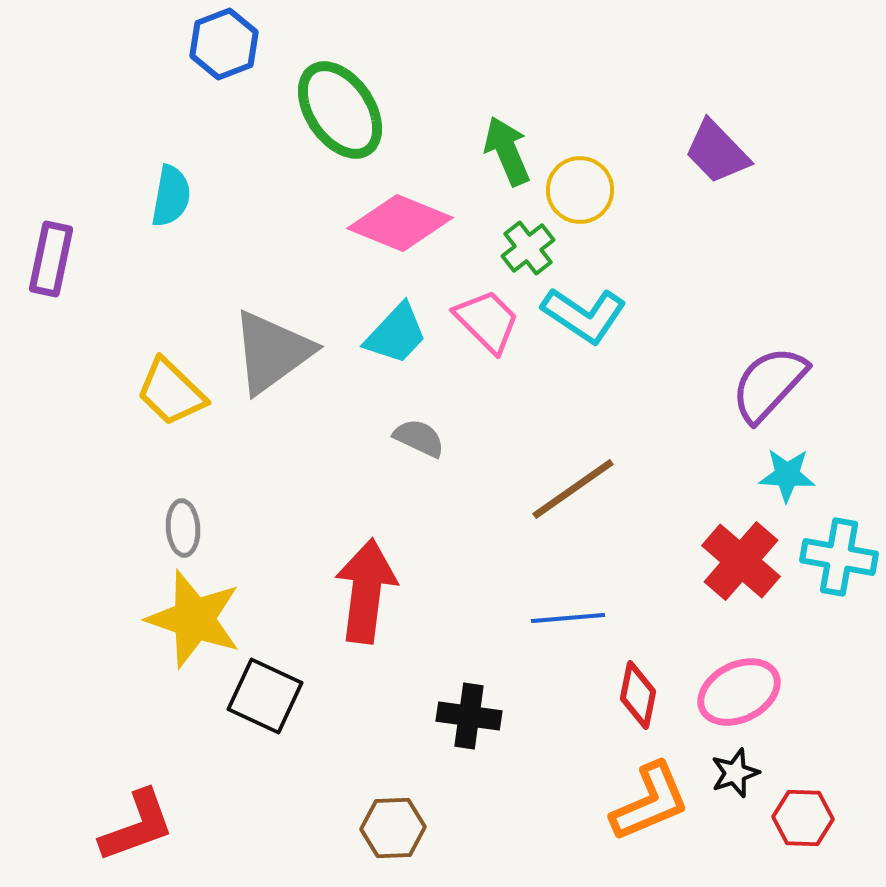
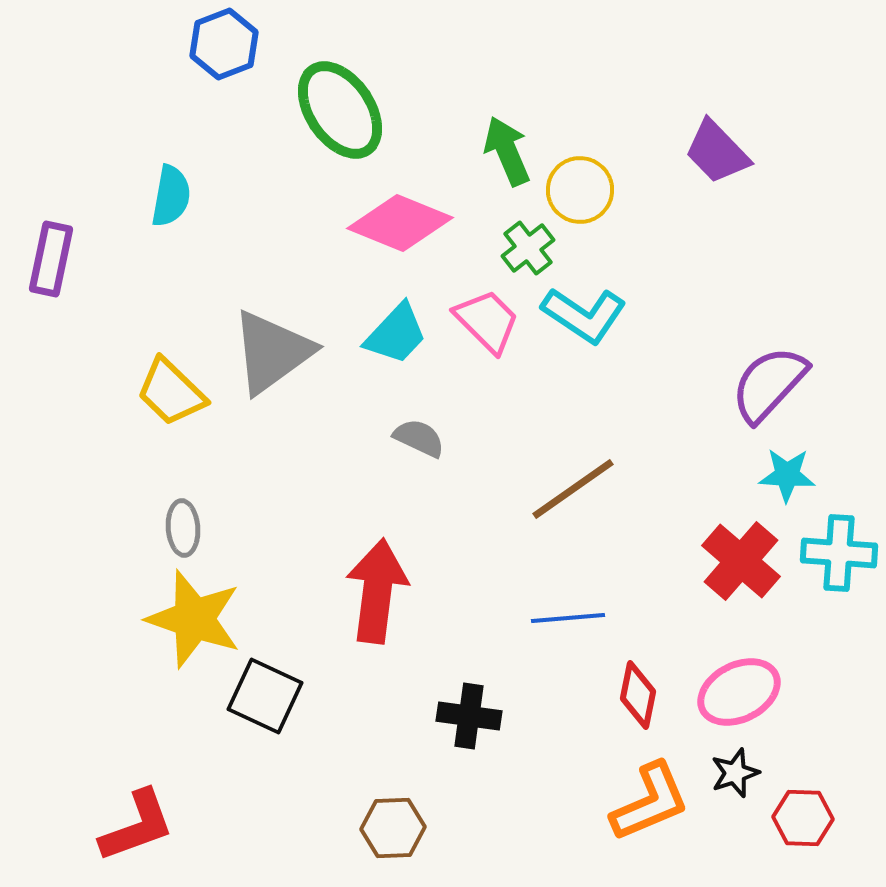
cyan cross: moved 4 px up; rotated 6 degrees counterclockwise
red arrow: moved 11 px right
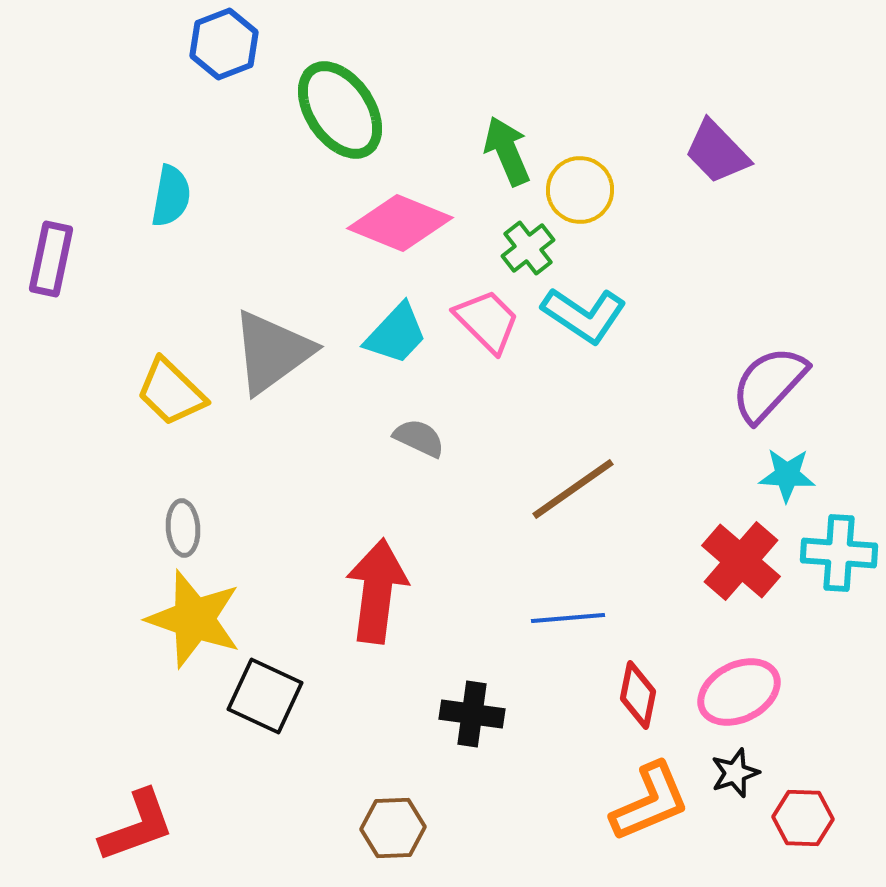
black cross: moved 3 px right, 2 px up
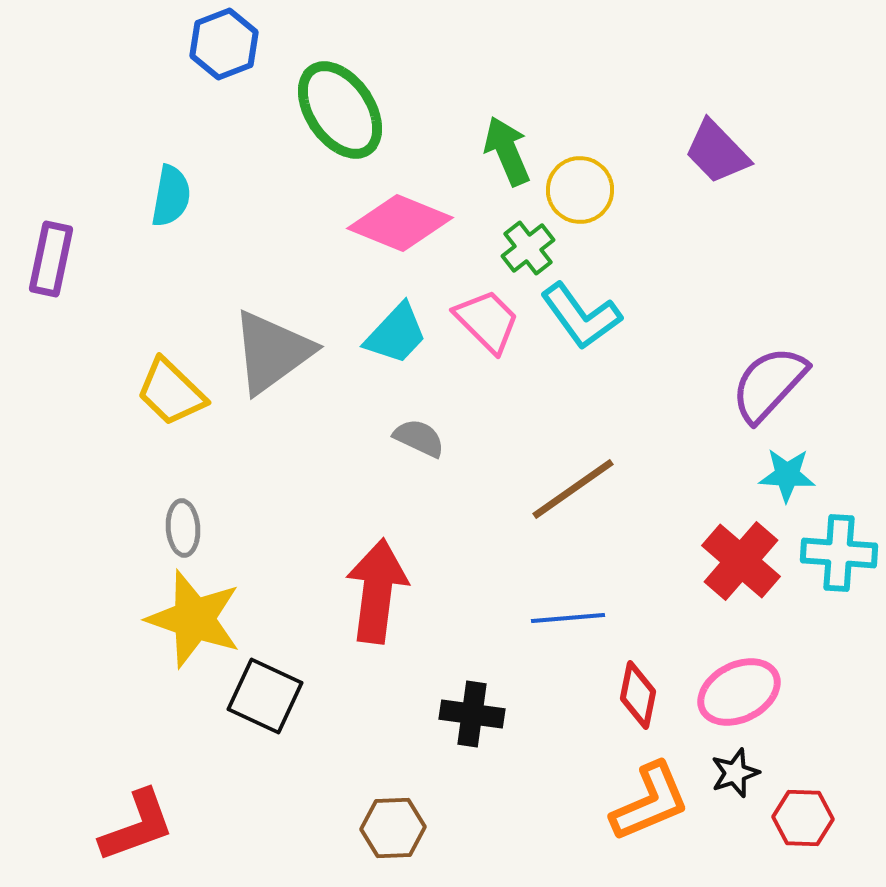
cyan L-shape: moved 3 px left, 1 px down; rotated 20 degrees clockwise
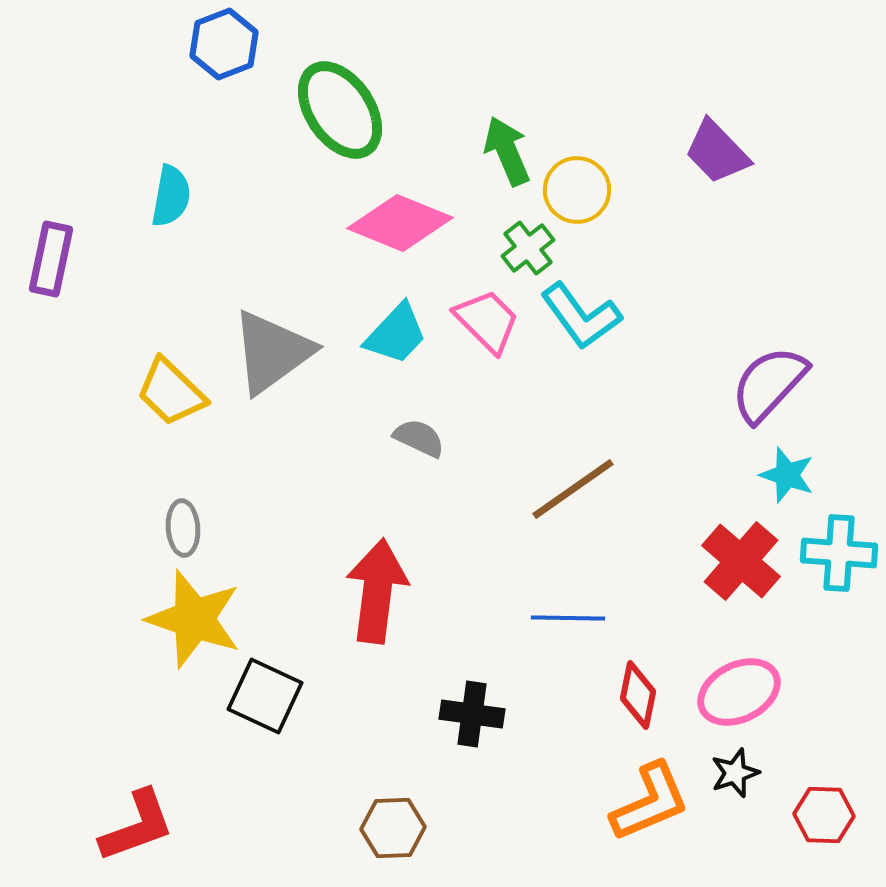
yellow circle: moved 3 px left
cyan star: rotated 16 degrees clockwise
blue line: rotated 6 degrees clockwise
red hexagon: moved 21 px right, 3 px up
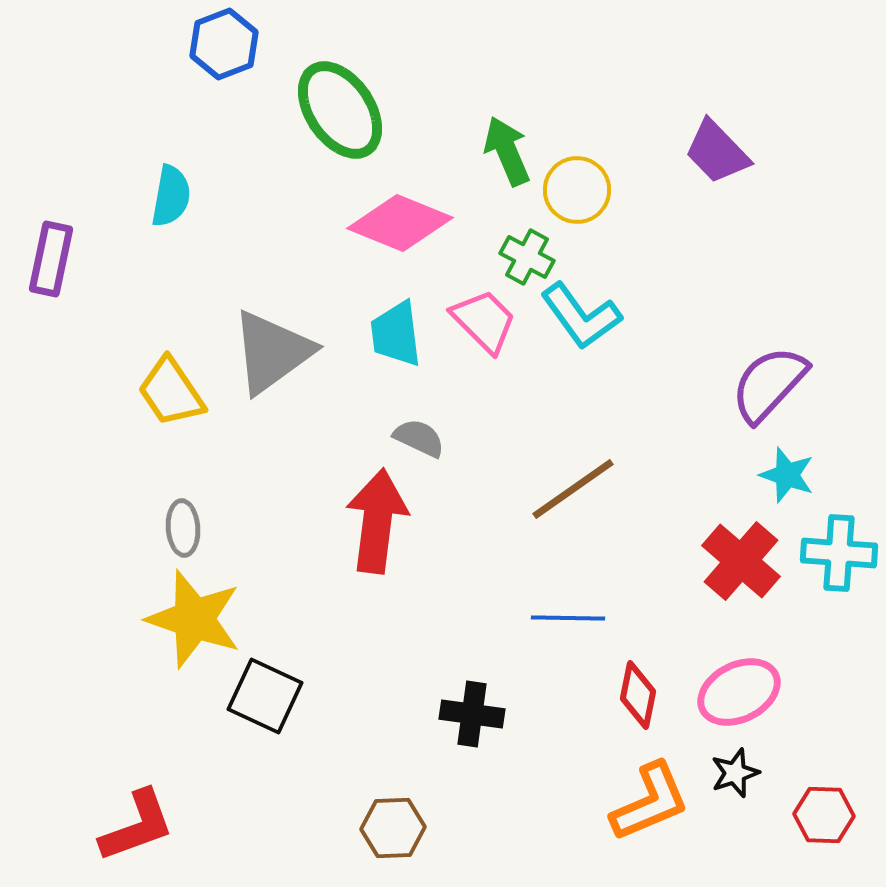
green cross: moved 1 px left, 9 px down; rotated 24 degrees counterclockwise
pink trapezoid: moved 3 px left
cyan trapezoid: rotated 130 degrees clockwise
yellow trapezoid: rotated 12 degrees clockwise
red arrow: moved 70 px up
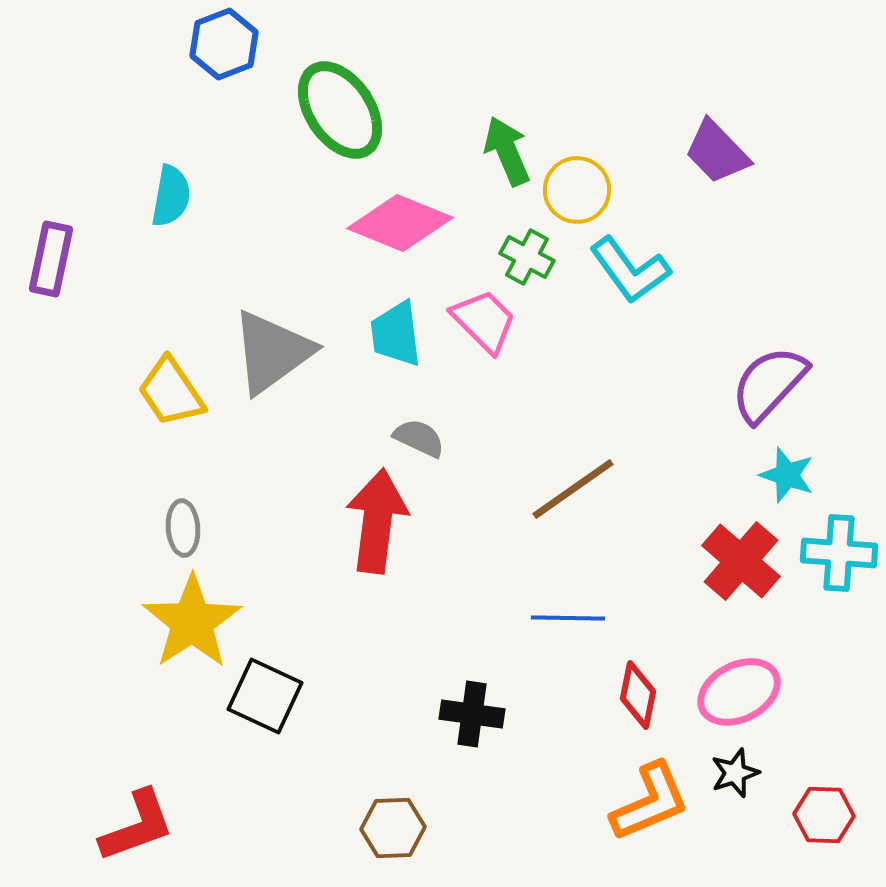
cyan L-shape: moved 49 px right, 46 px up
yellow star: moved 2 px left, 3 px down; rotated 20 degrees clockwise
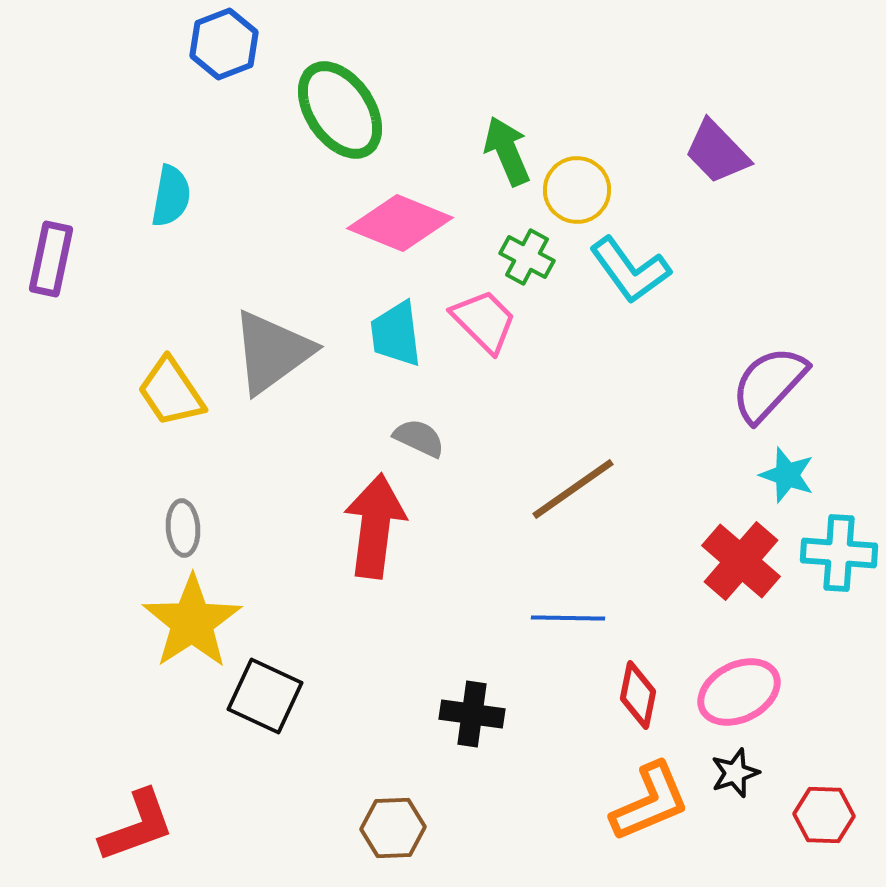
red arrow: moved 2 px left, 5 px down
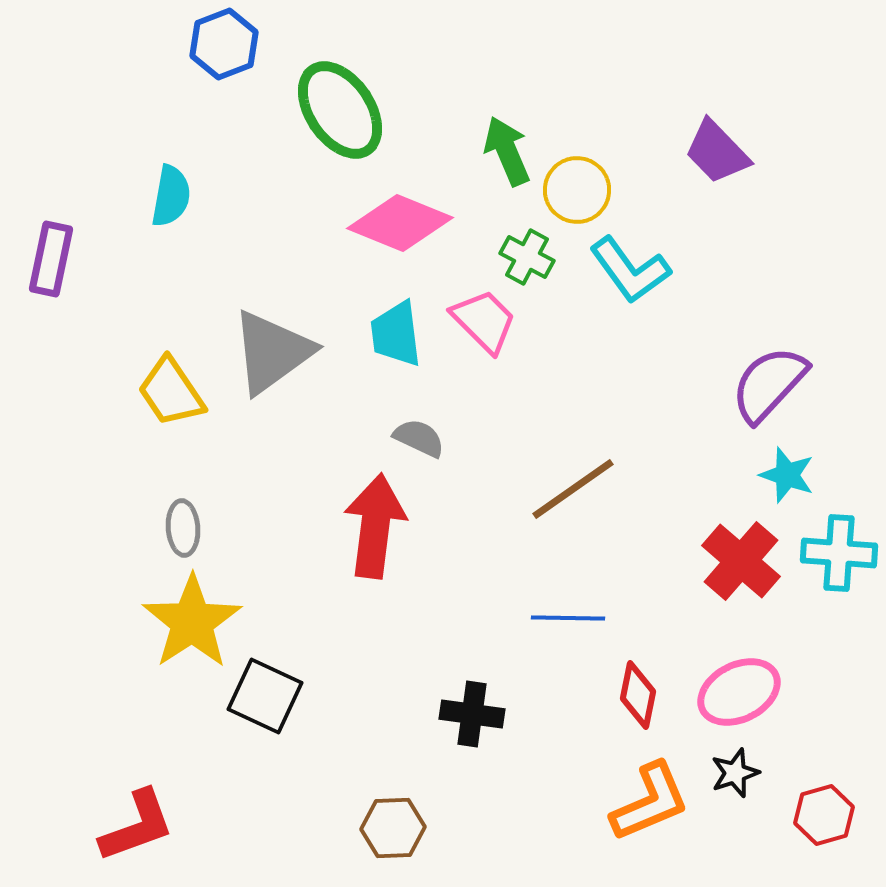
red hexagon: rotated 18 degrees counterclockwise
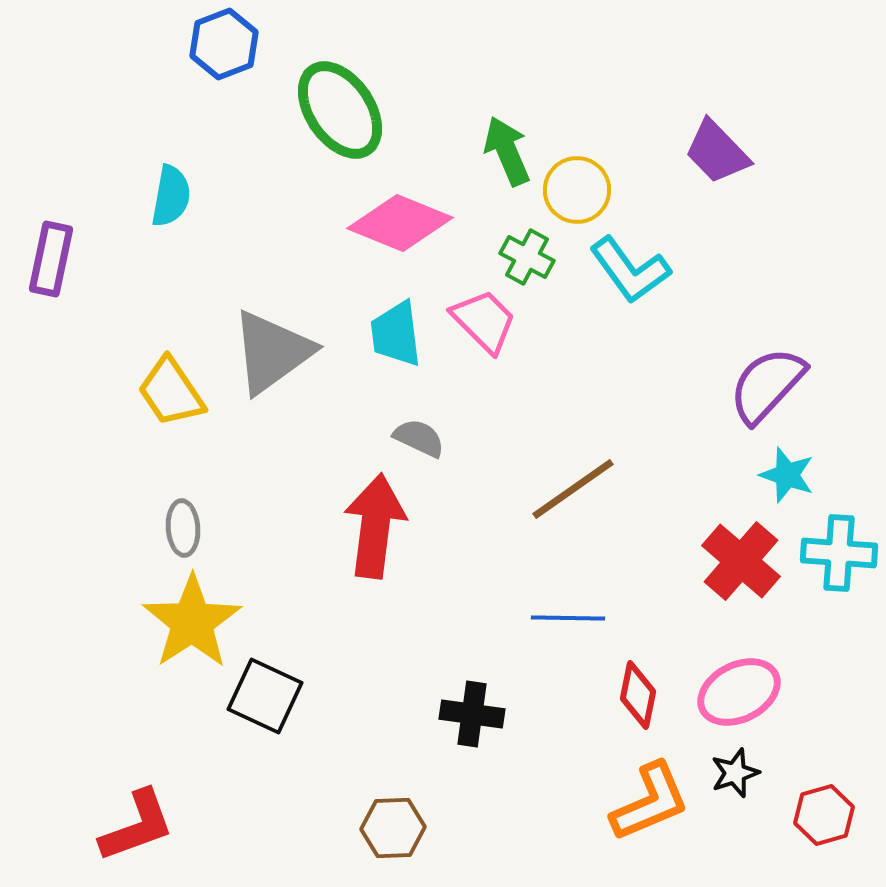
purple semicircle: moved 2 px left, 1 px down
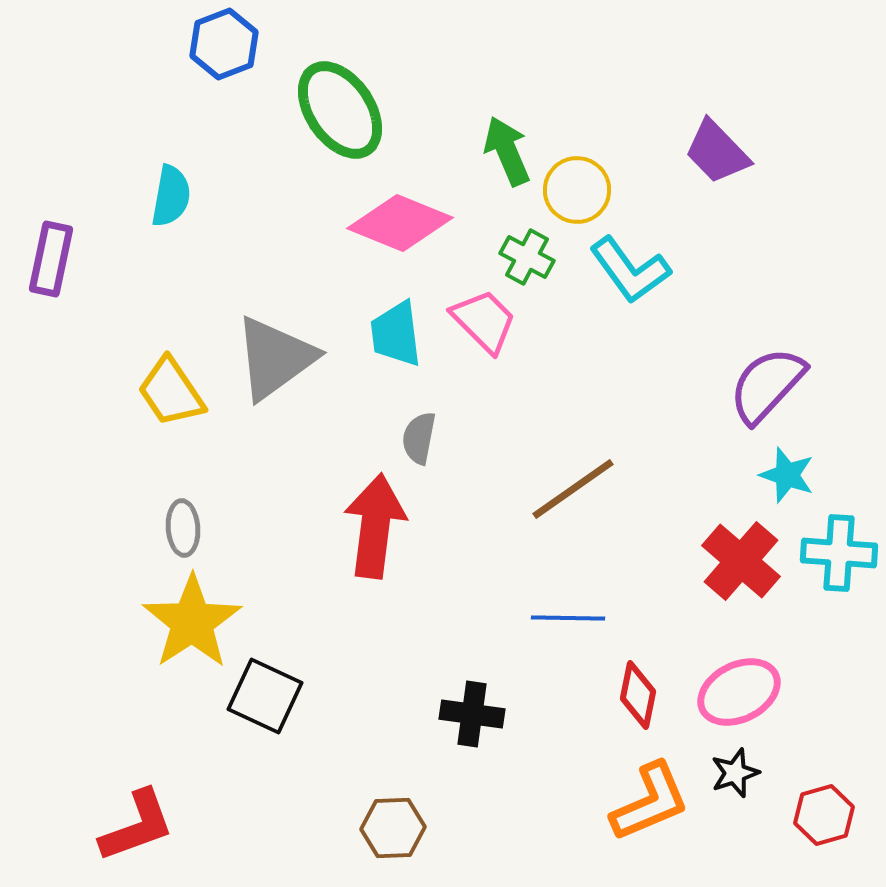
gray triangle: moved 3 px right, 6 px down
gray semicircle: rotated 104 degrees counterclockwise
